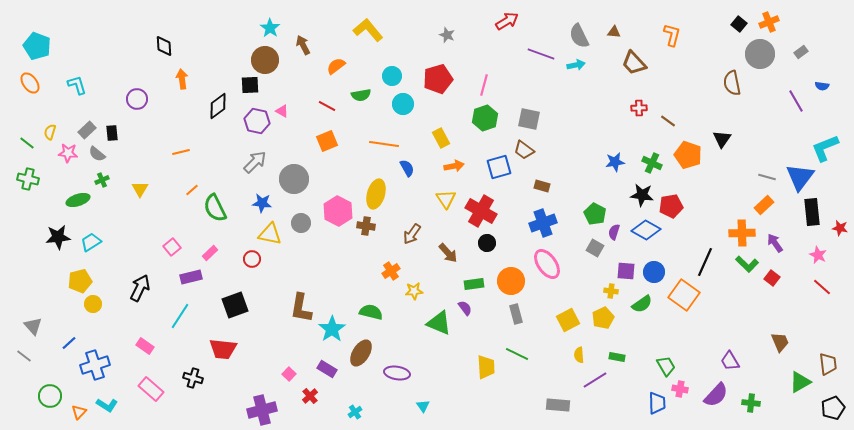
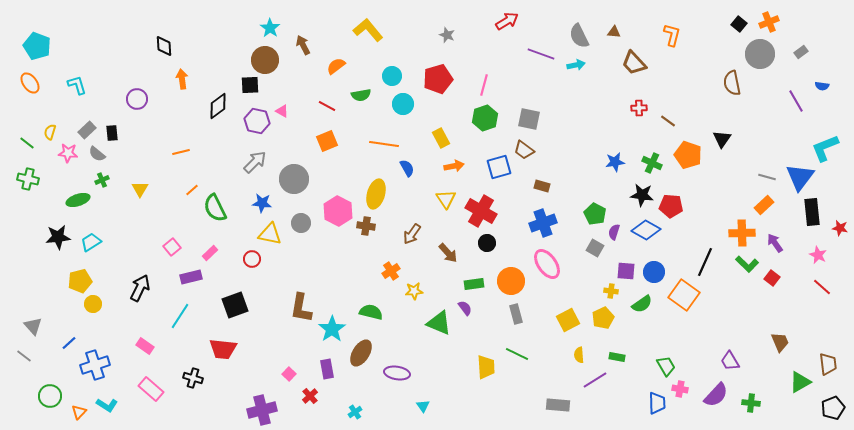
red pentagon at (671, 206): rotated 15 degrees clockwise
purple rectangle at (327, 369): rotated 48 degrees clockwise
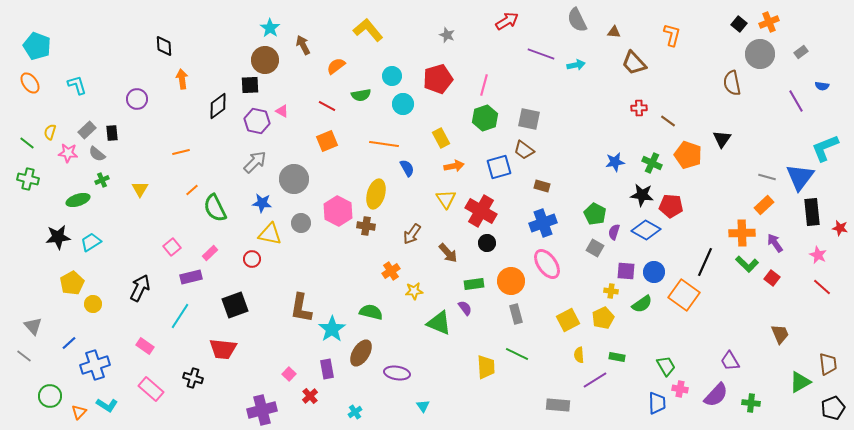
gray semicircle at (579, 36): moved 2 px left, 16 px up
yellow pentagon at (80, 281): moved 8 px left, 2 px down; rotated 15 degrees counterclockwise
brown trapezoid at (780, 342): moved 8 px up
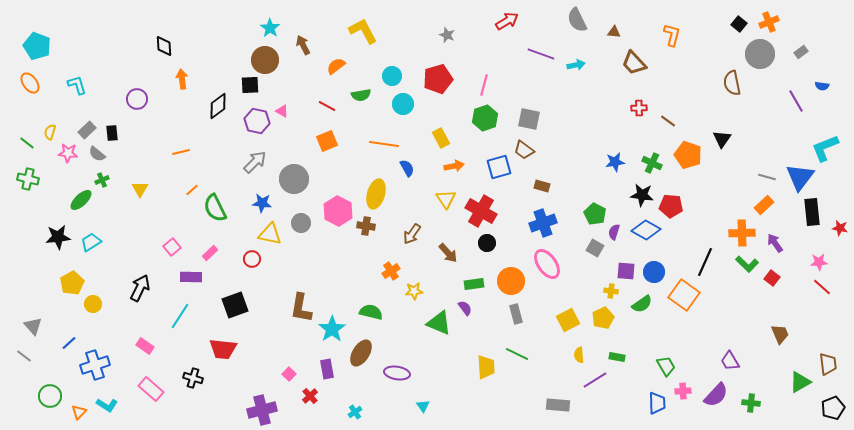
yellow L-shape at (368, 30): moved 5 px left, 1 px down; rotated 12 degrees clockwise
green ellipse at (78, 200): moved 3 px right; rotated 25 degrees counterclockwise
pink star at (818, 255): moved 1 px right, 7 px down; rotated 30 degrees counterclockwise
purple rectangle at (191, 277): rotated 15 degrees clockwise
pink cross at (680, 389): moved 3 px right, 2 px down; rotated 14 degrees counterclockwise
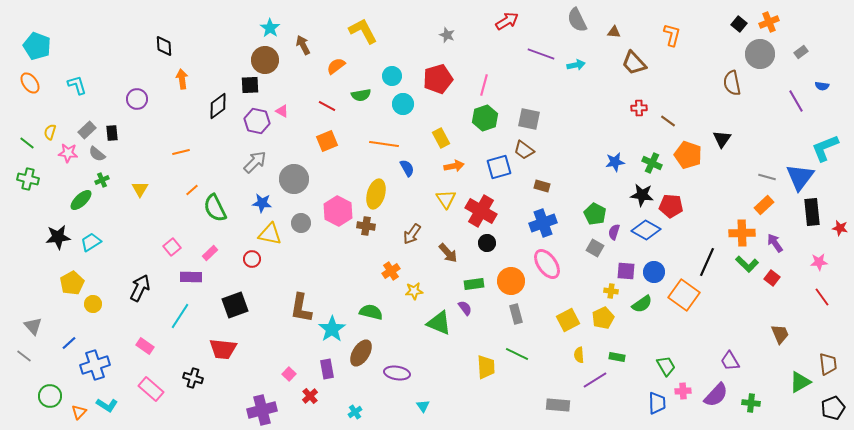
black line at (705, 262): moved 2 px right
red line at (822, 287): moved 10 px down; rotated 12 degrees clockwise
